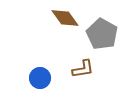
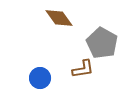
brown diamond: moved 6 px left
gray pentagon: moved 9 px down
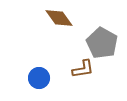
blue circle: moved 1 px left
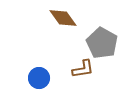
brown diamond: moved 4 px right
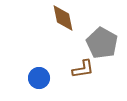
brown diamond: rotated 24 degrees clockwise
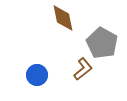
brown L-shape: rotated 30 degrees counterclockwise
blue circle: moved 2 px left, 3 px up
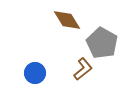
brown diamond: moved 4 px right, 2 px down; rotated 20 degrees counterclockwise
blue circle: moved 2 px left, 2 px up
